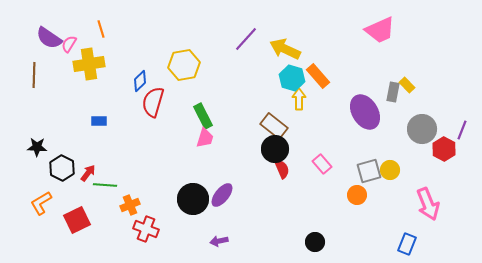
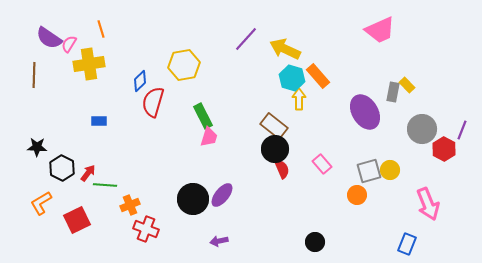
pink trapezoid at (205, 138): moved 4 px right, 1 px up
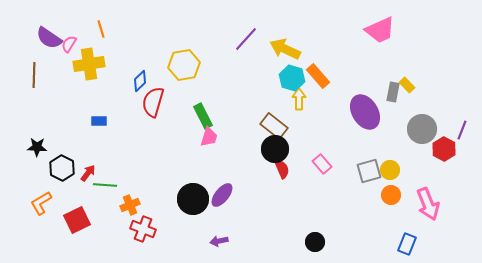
orange circle at (357, 195): moved 34 px right
red cross at (146, 229): moved 3 px left
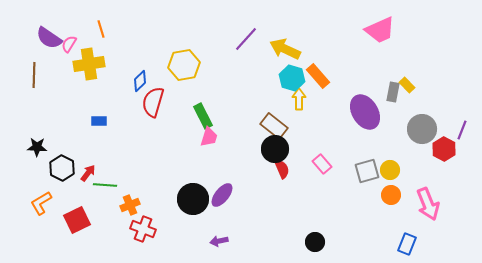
gray square at (369, 171): moved 2 px left
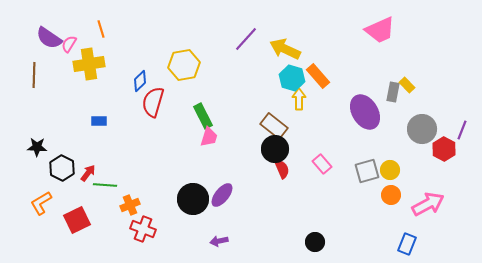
pink arrow at (428, 204): rotated 96 degrees counterclockwise
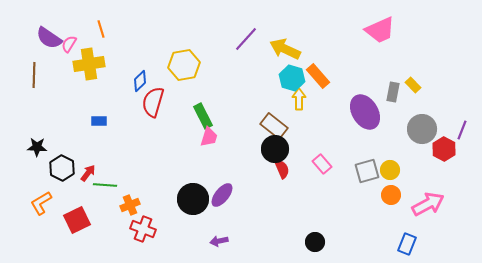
yellow rectangle at (407, 85): moved 6 px right
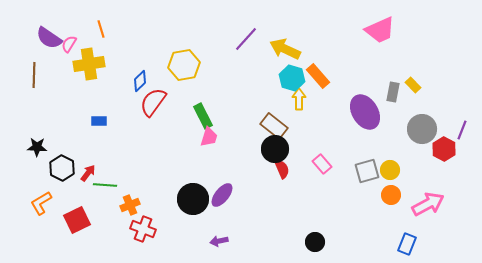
red semicircle at (153, 102): rotated 20 degrees clockwise
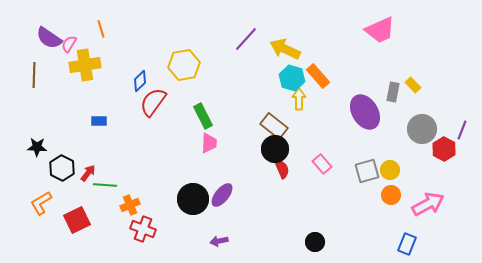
yellow cross at (89, 64): moved 4 px left, 1 px down
pink trapezoid at (209, 137): moved 6 px down; rotated 15 degrees counterclockwise
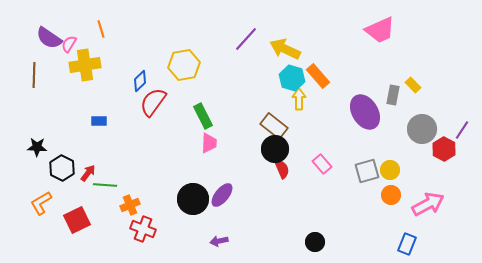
gray rectangle at (393, 92): moved 3 px down
purple line at (462, 130): rotated 12 degrees clockwise
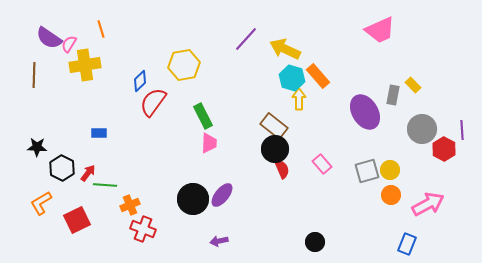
blue rectangle at (99, 121): moved 12 px down
purple line at (462, 130): rotated 36 degrees counterclockwise
